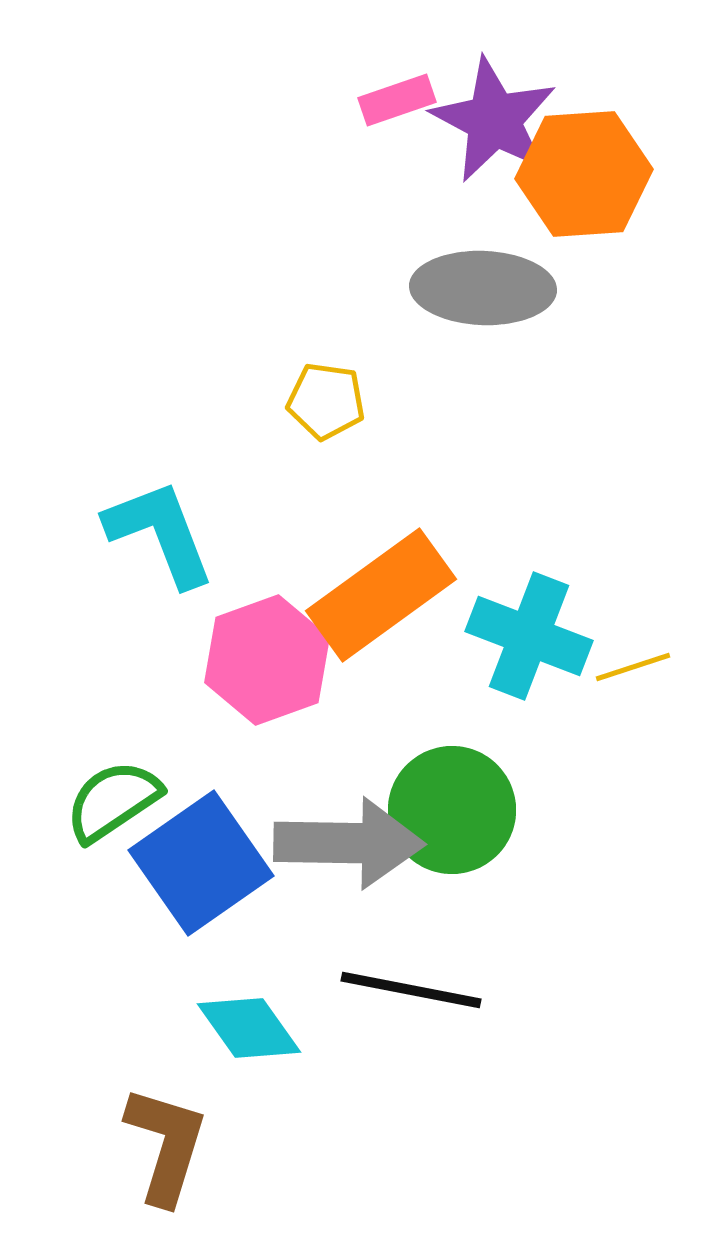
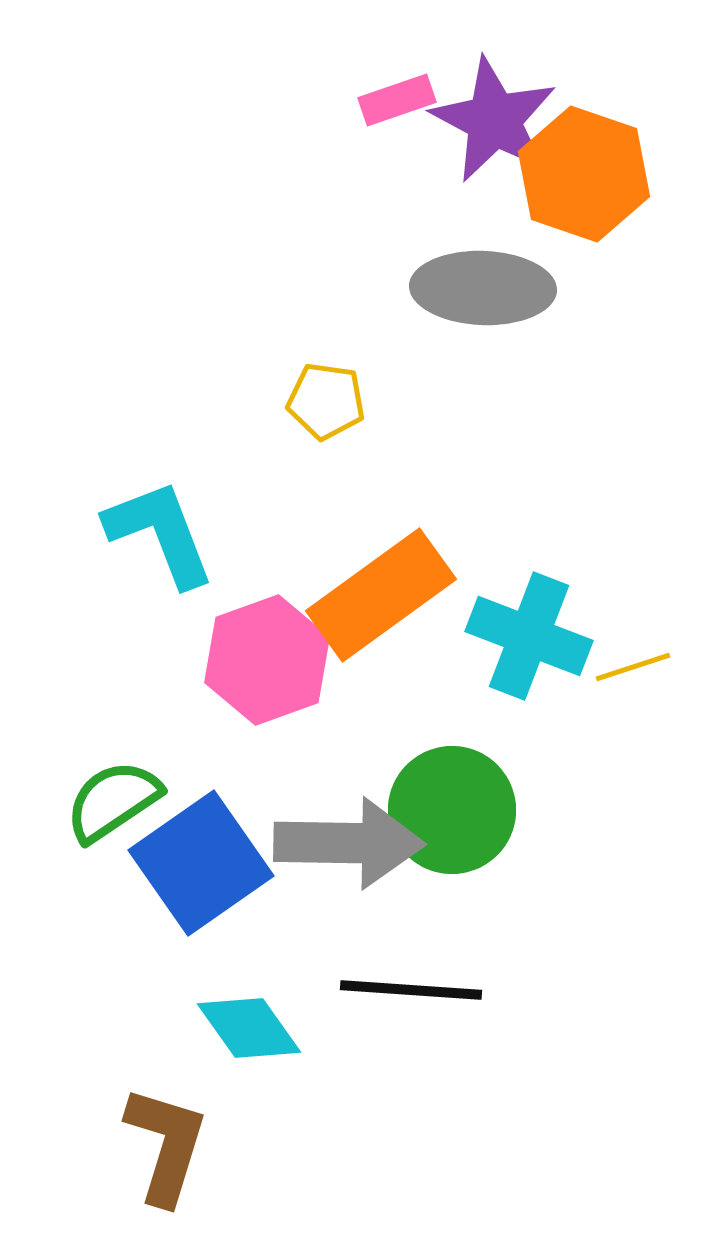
orange hexagon: rotated 23 degrees clockwise
black line: rotated 7 degrees counterclockwise
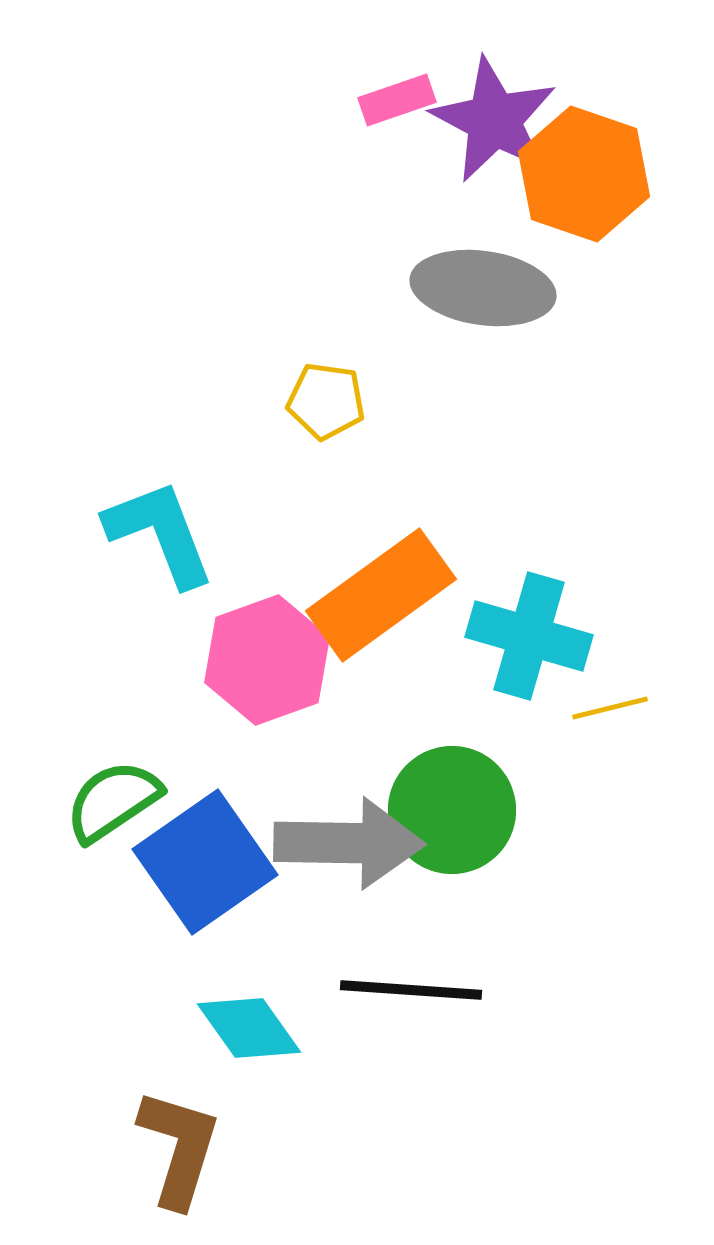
gray ellipse: rotated 6 degrees clockwise
cyan cross: rotated 5 degrees counterclockwise
yellow line: moved 23 px left, 41 px down; rotated 4 degrees clockwise
blue square: moved 4 px right, 1 px up
brown L-shape: moved 13 px right, 3 px down
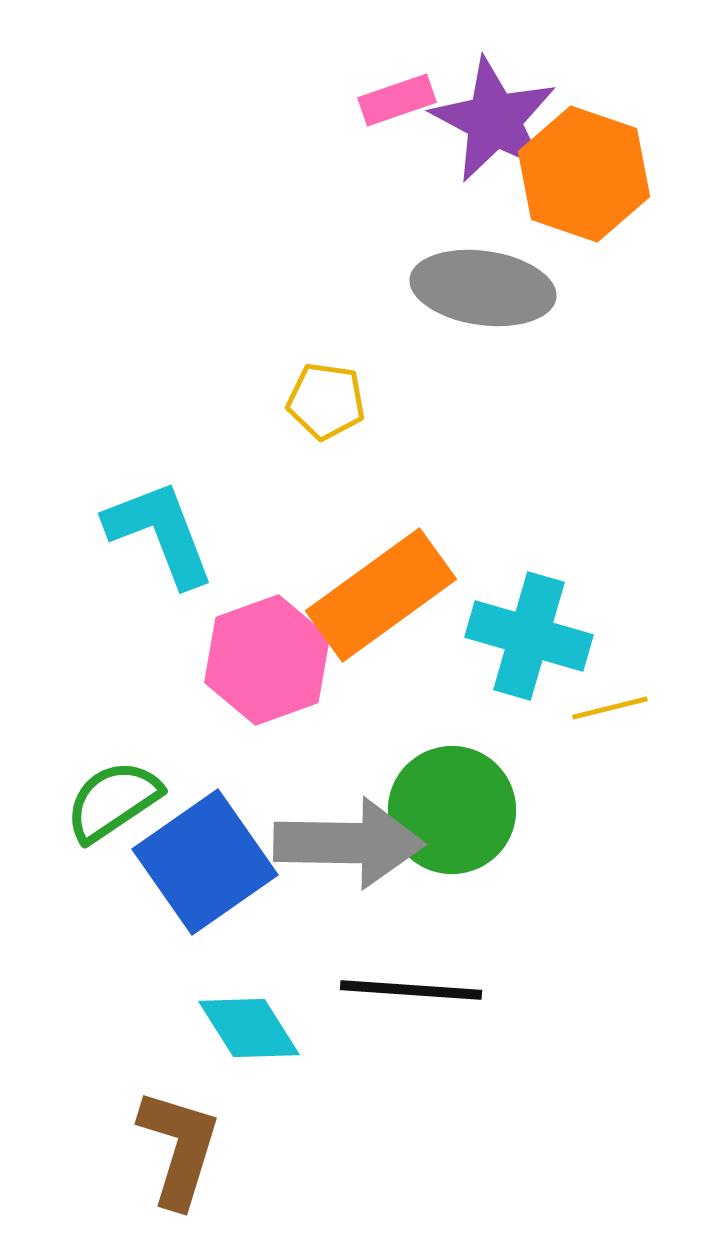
cyan diamond: rotated 3 degrees clockwise
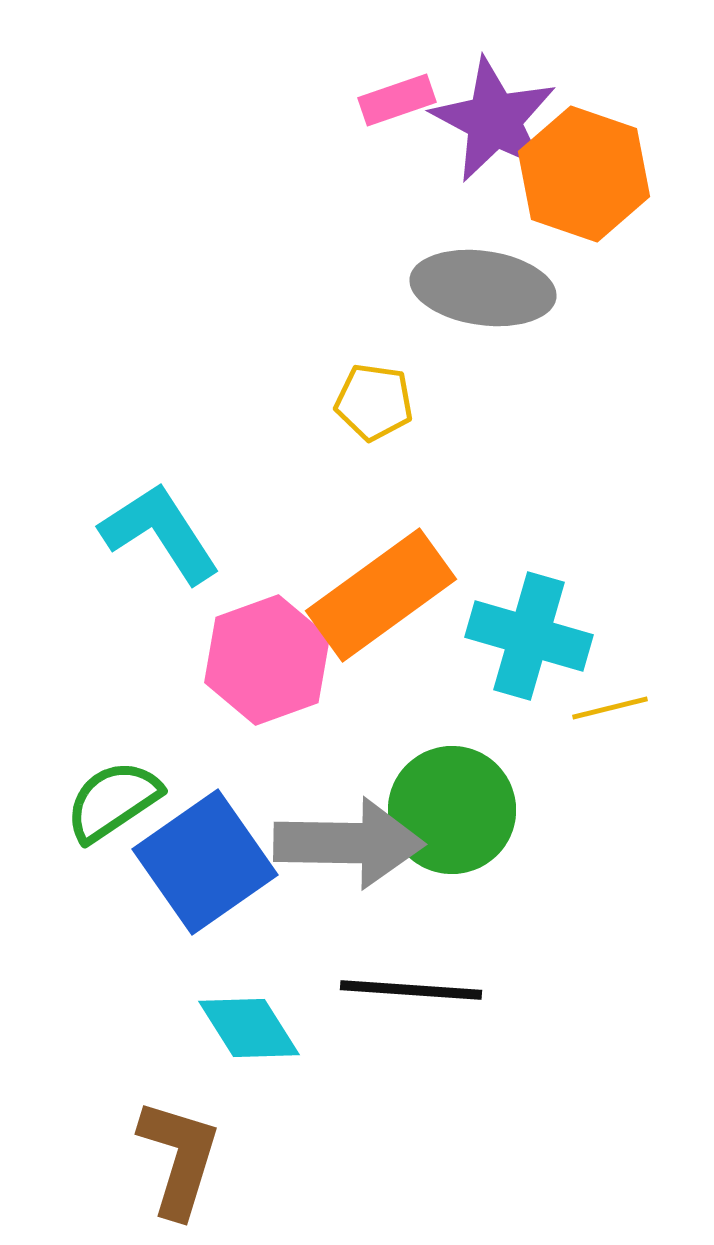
yellow pentagon: moved 48 px right, 1 px down
cyan L-shape: rotated 12 degrees counterclockwise
brown L-shape: moved 10 px down
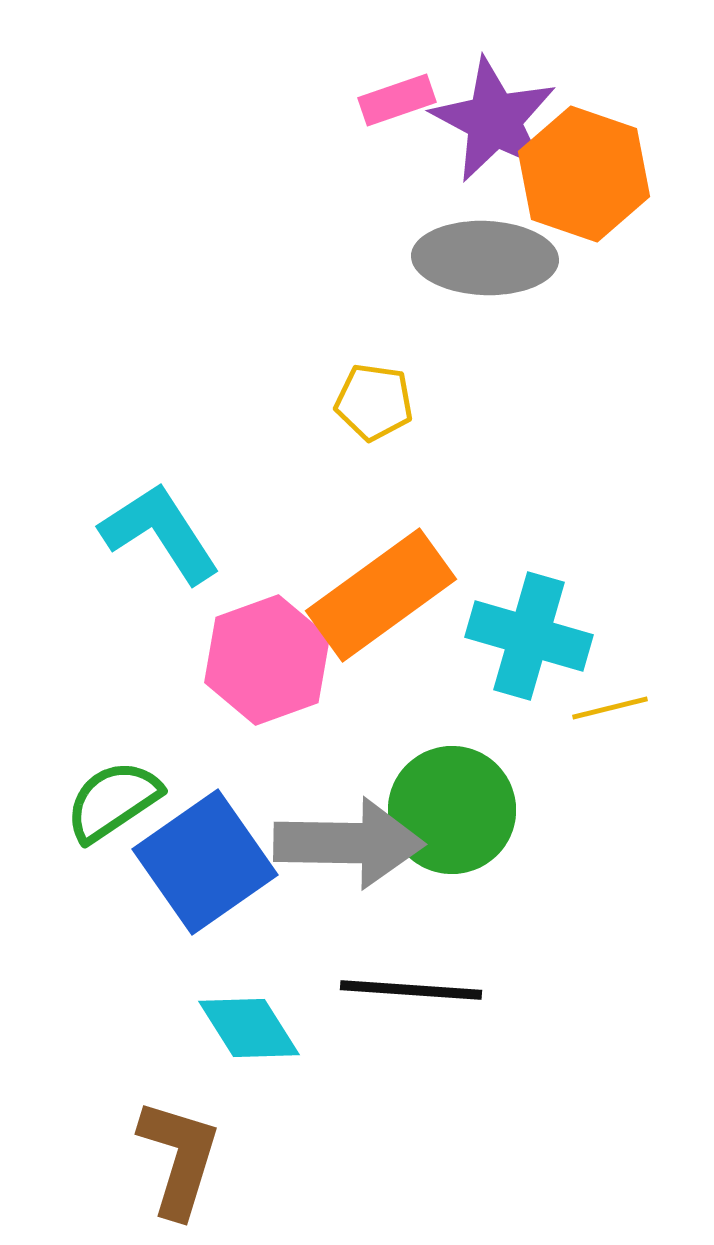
gray ellipse: moved 2 px right, 30 px up; rotated 6 degrees counterclockwise
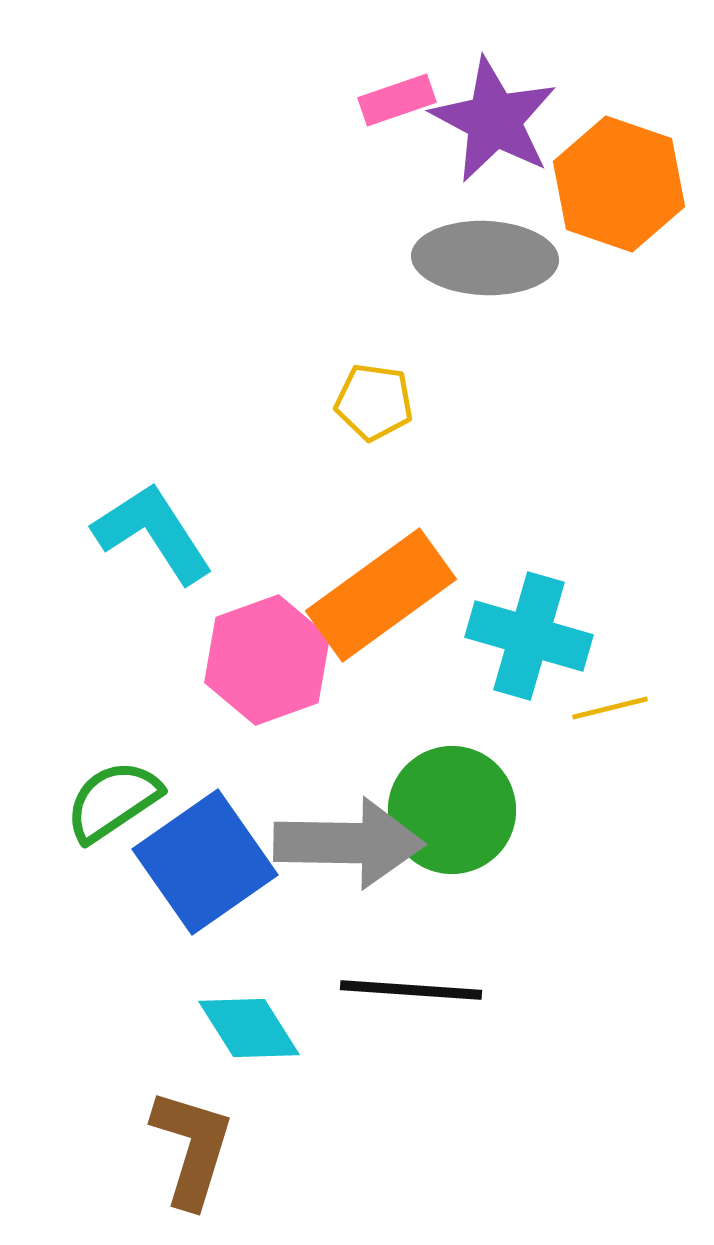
orange hexagon: moved 35 px right, 10 px down
cyan L-shape: moved 7 px left
brown L-shape: moved 13 px right, 10 px up
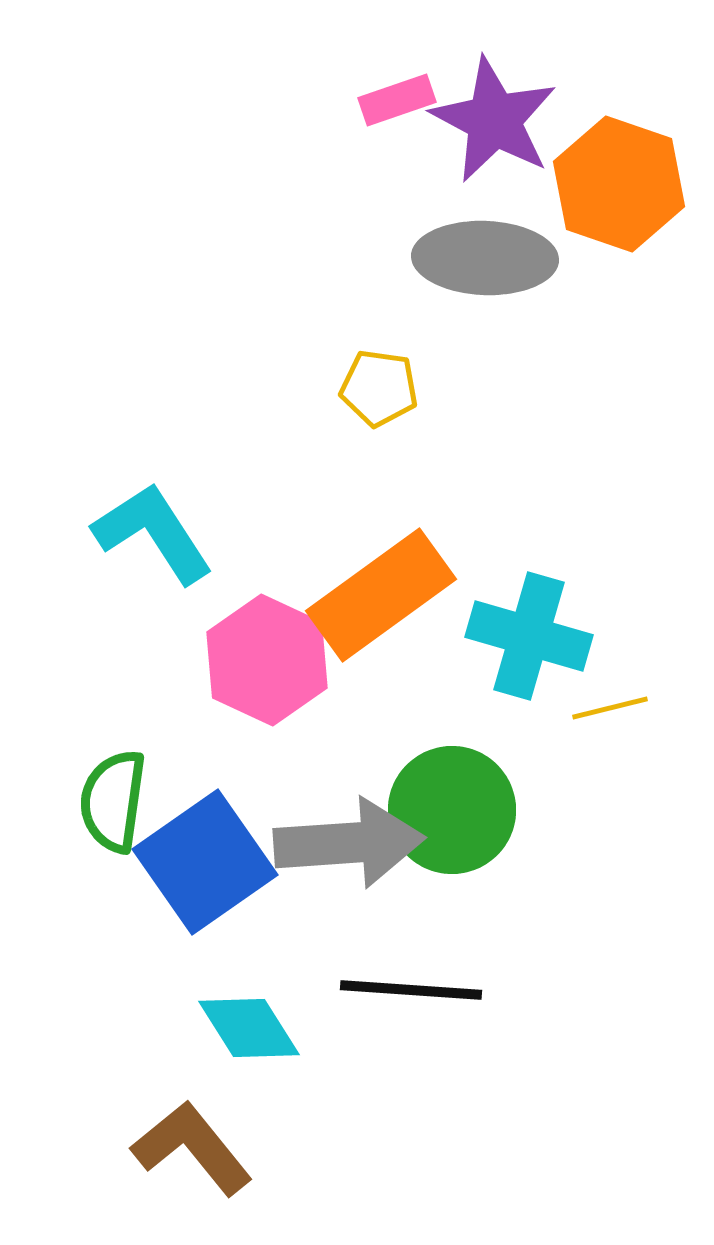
yellow pentagon: moved 5 px right, 14 px up
pink hexagon: rotated 15 degrees counterclockwise
green semicircle: rotated 48 degrees counterclockwise
gray arrow: rotated 5 degrees counterclockwise
brown L-shape: rotated 56 degrees counterclockwise
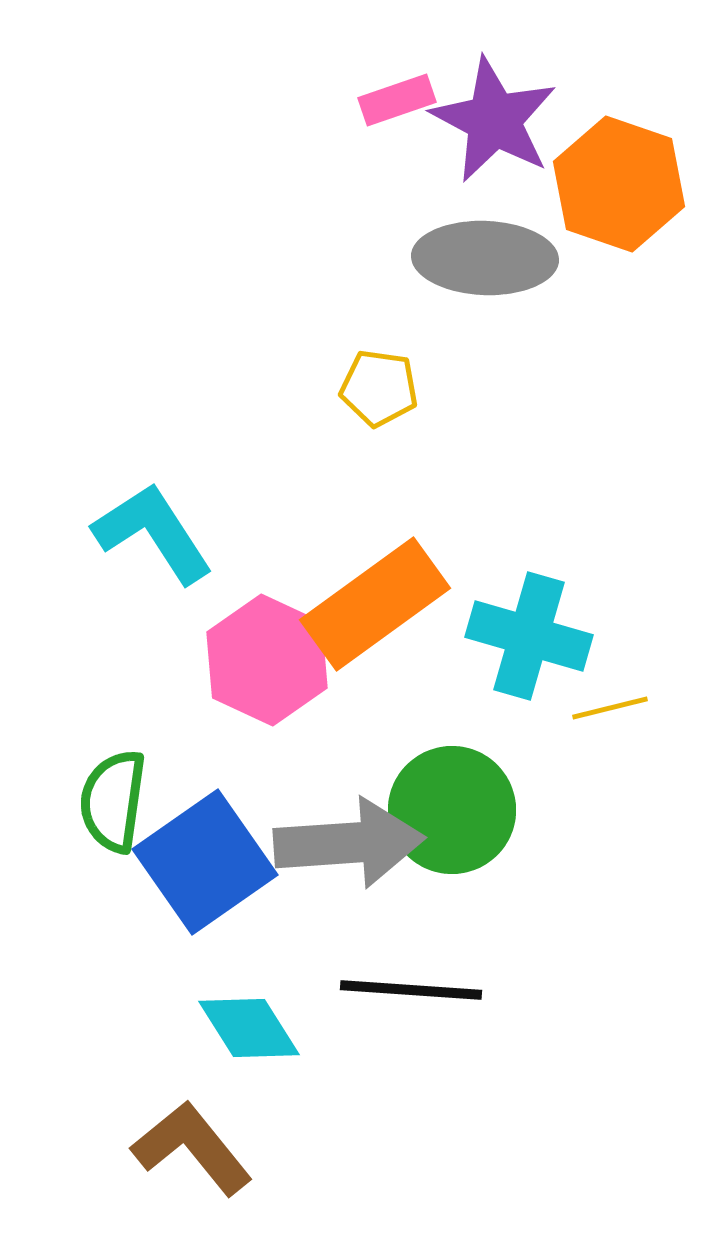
orange rectangle: moved 6 px left, 9 px down
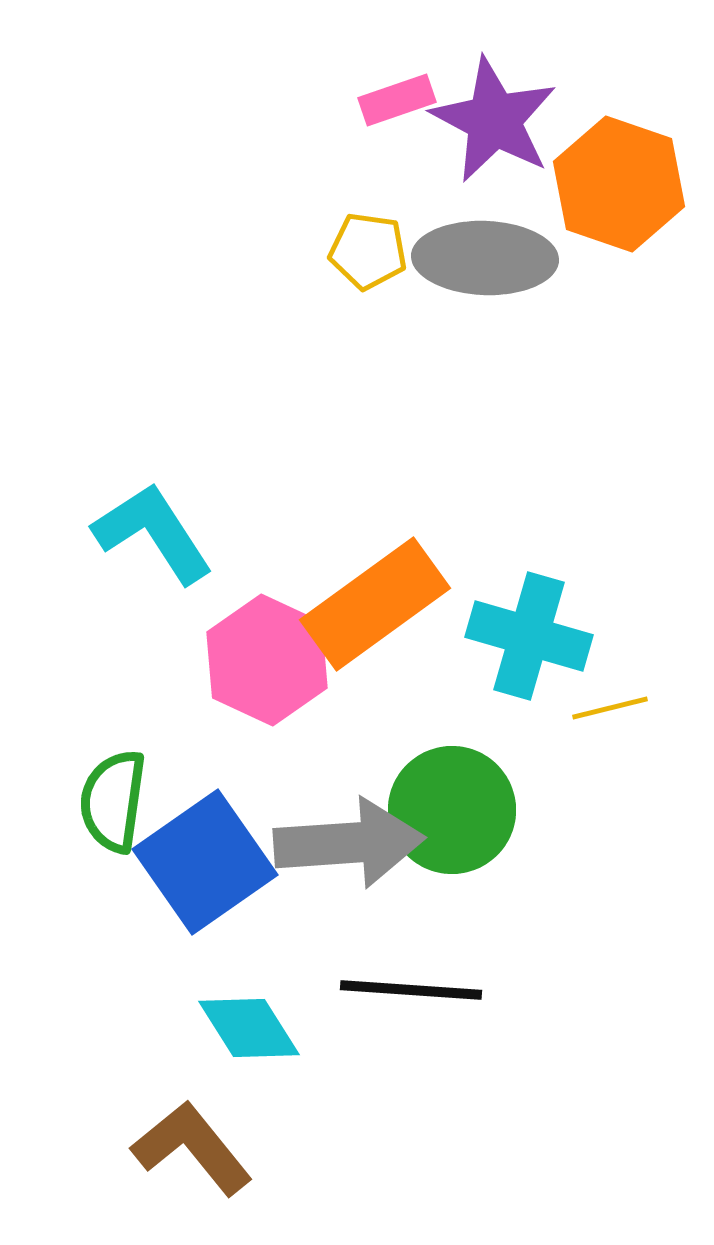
yellow pentagon: moved 11 px left, 137 px up
